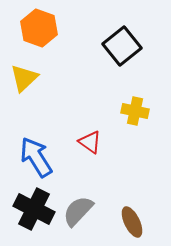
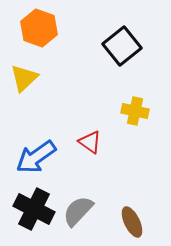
blue arrow: rotated 93 degrees counterclockwise
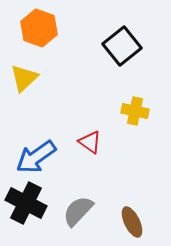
black cross: moved 8 px left, 6 px up
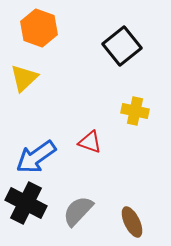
red triangle: rotated 15 degrees counterclockwise
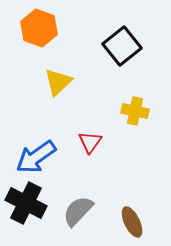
yellow triangle: moved 34 px right, 4 px down
red triangle: rotated 45 degrees clockwise
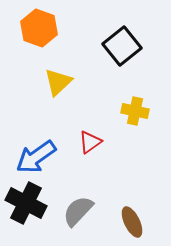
red triangle: rotated 20 degrees clockwise
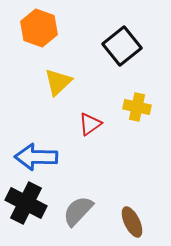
yellow cross: moved 2 px right, 4 px up
red triangle: moved 18 px up
blue arrow: rotated 36 degrees clockwise
